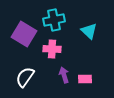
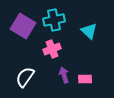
purple square: moved 1 px left, 8 px up
pink cross: rotated 24 degrees counterclockwise
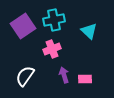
purple square: rotated 25 degrees clockwise
white semicircle: moved 1 px up
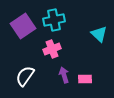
cyan triangle: moved 10 px right, 3 px down
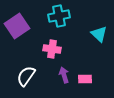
cyan cross: moved 5 px right, 4 px up
purple square: moved 6 px left
pink cross: rotated 30 degrees clockwise
white semicircle: moved 1 px right
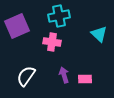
purple square: rotated 10 degrees clockwise
pink cross: moved 7 px up
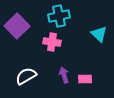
purple square: rotated 20 degrees counterclockwise
white semicircle: rotated 25 degrees clockwise
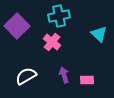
pink cross: rotated 30 degrees clockwise
pink rectangle: moved 2 px right, 1 px down
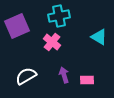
purple square: rotated 20 degrees clockwise
cyan triangle: moved 3 px down; rotated 12 degrees counterclockwise
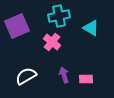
cyan triangle: moved 8 px left, 9 px up
pink rectangle: moved 1 px left, 1 px up
